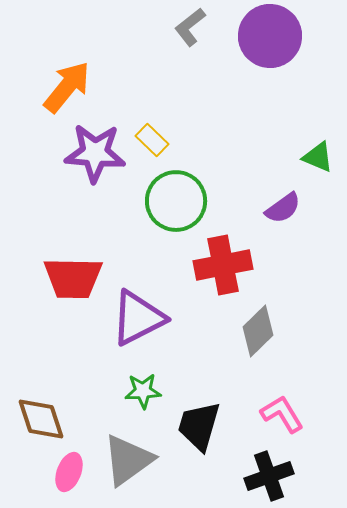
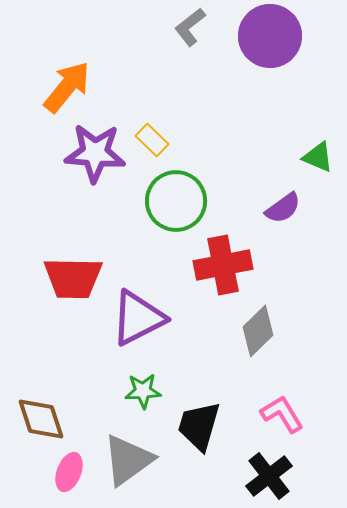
black cross: rotated 18 degrees counterclockwise
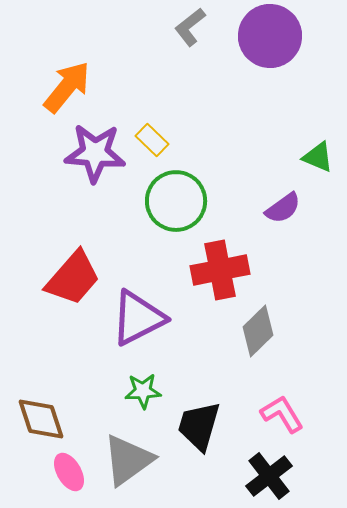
red cross: moved 3 px left, 5 px down
red trapezoid: rotated 50 degrees counterclockwise
pink ellipse: rotated 51 degrees counterclockwise
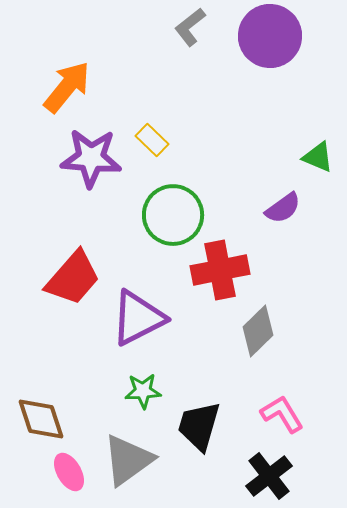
purple star: moved 4 px left, 5 px down
green circle: moved 3 px left, 14 px down
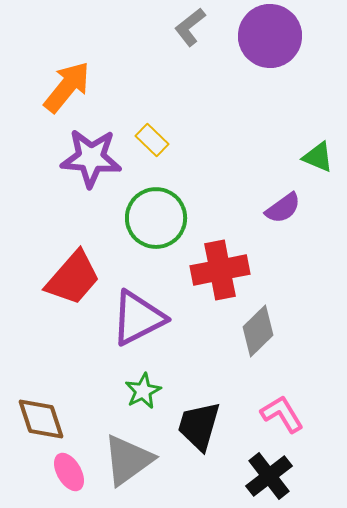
green circle: moved 17 px left, 3 px down
green star: rotated 24 degrees counterclockwise
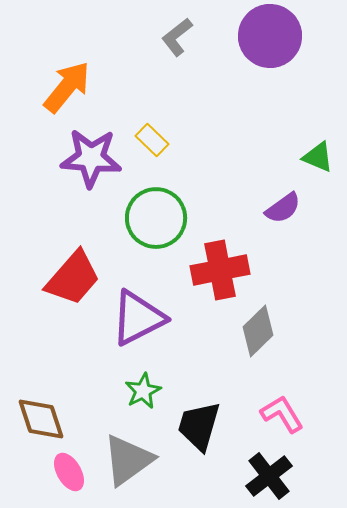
gray L-shape: moved 13 px left, 10 px down
